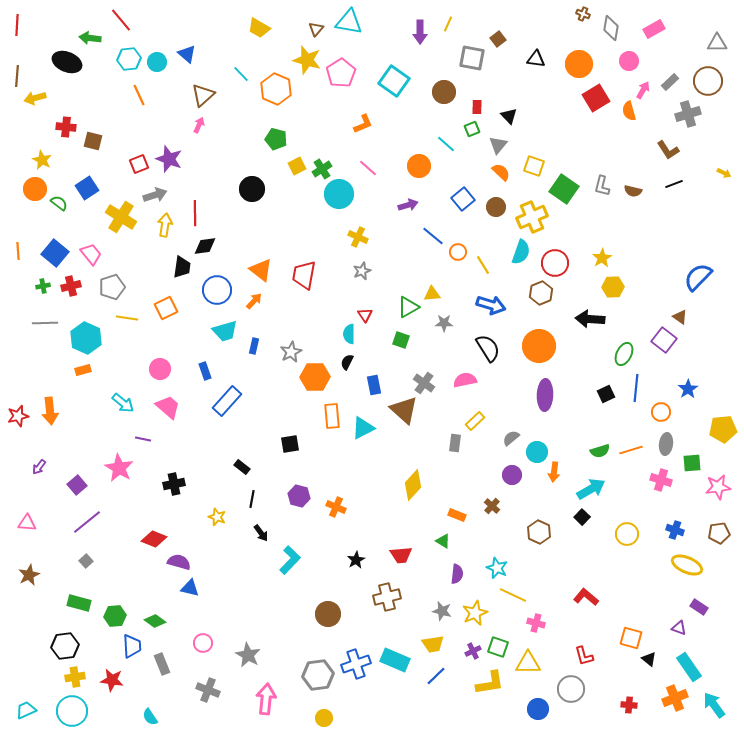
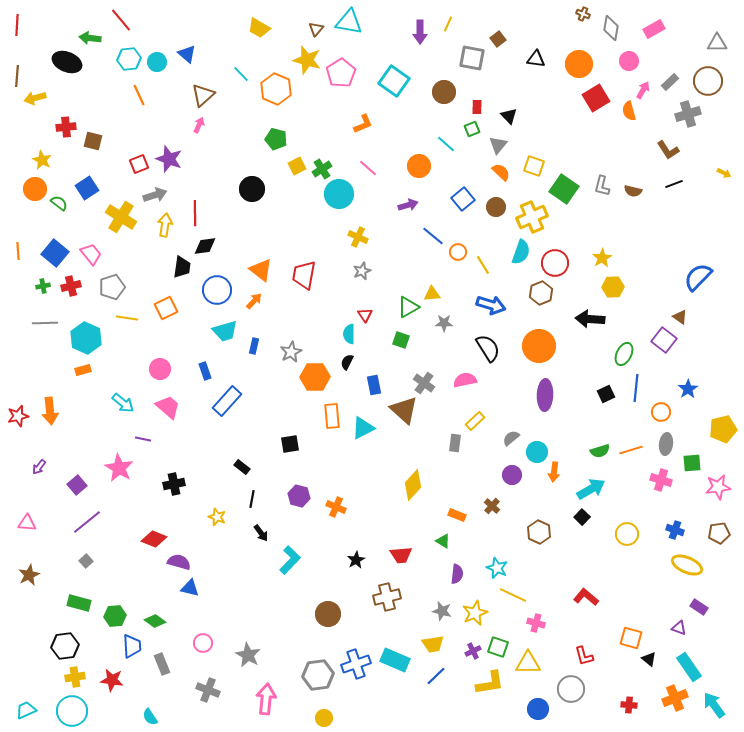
red cross at (66, 127): rotated 12 degrees counterclockwise
yellow pentagon at (723, 429): rotated 8 degrees counterclockwise
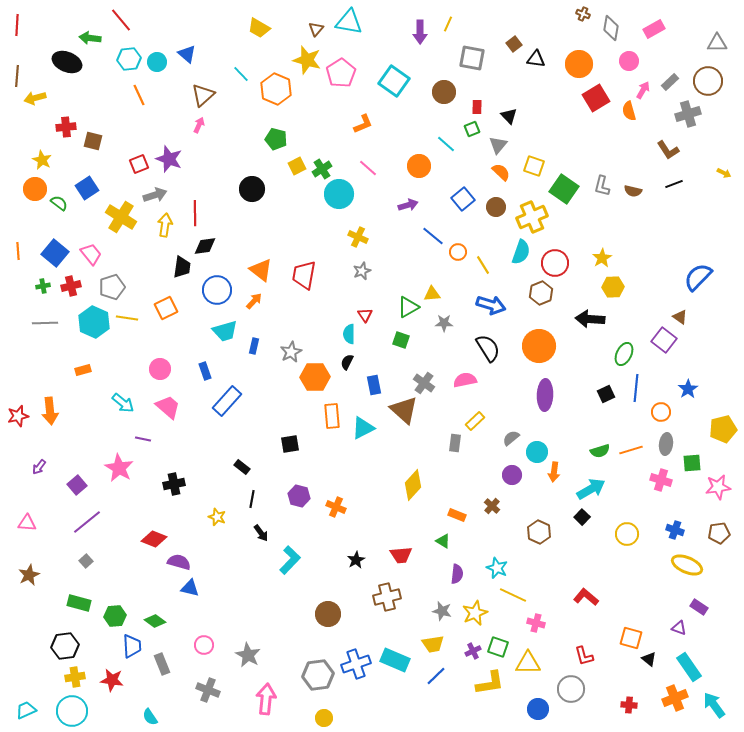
brown square at (498, 39): moved 16 px right, 5 px down
cyan hexagon at (86, 338): moved 8 px right, 16 px up
pink circle at (203, 643): moved 1 px right, 2 px down
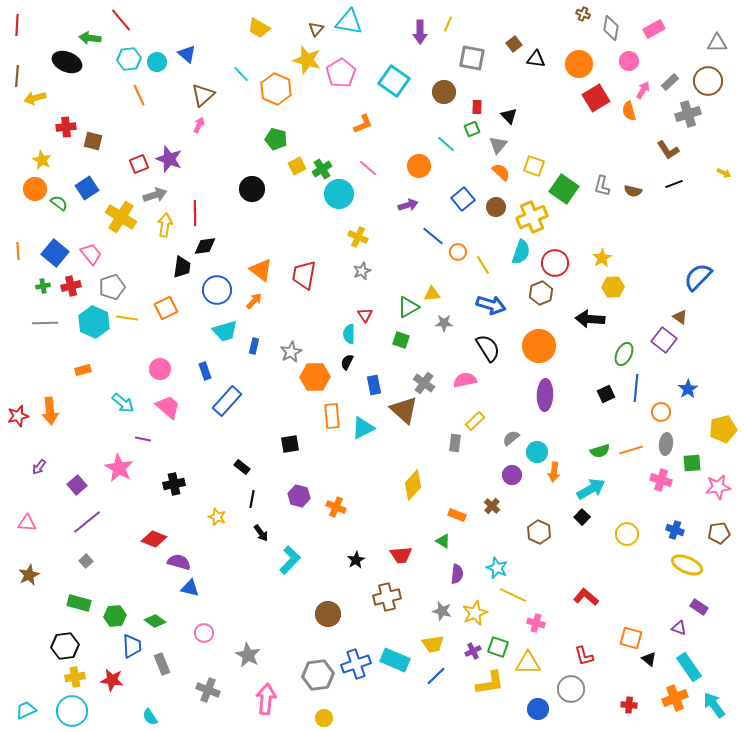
pink circle at (204, 645): moved 12 px up
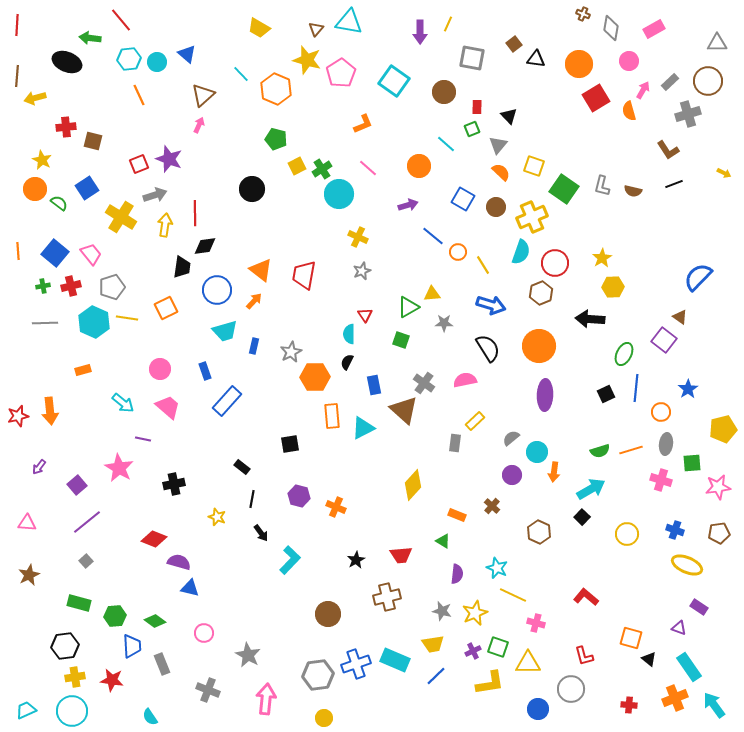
blue square at (463, 199): rotated 20 degrees counterclockwise
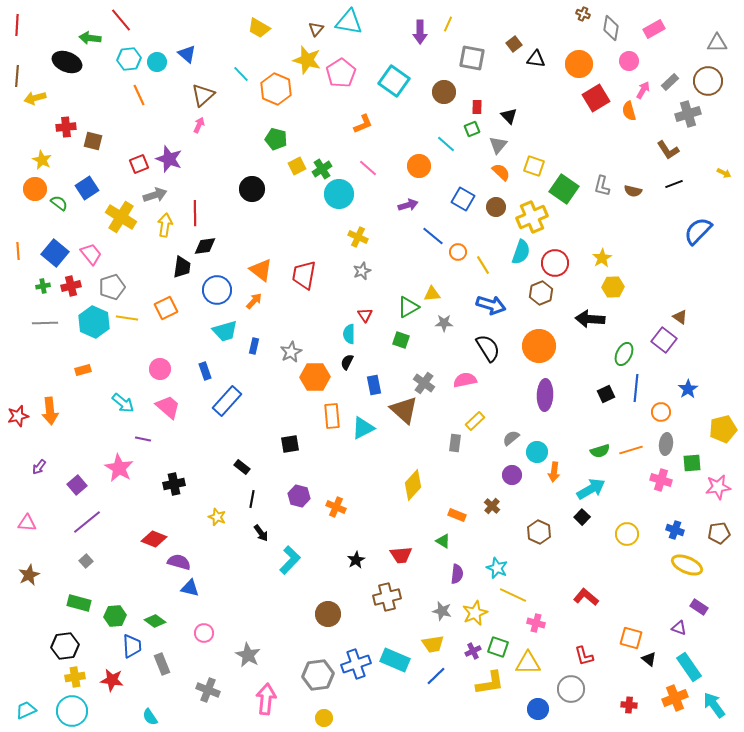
blue semicircle at (698, 277): moved 46 px up
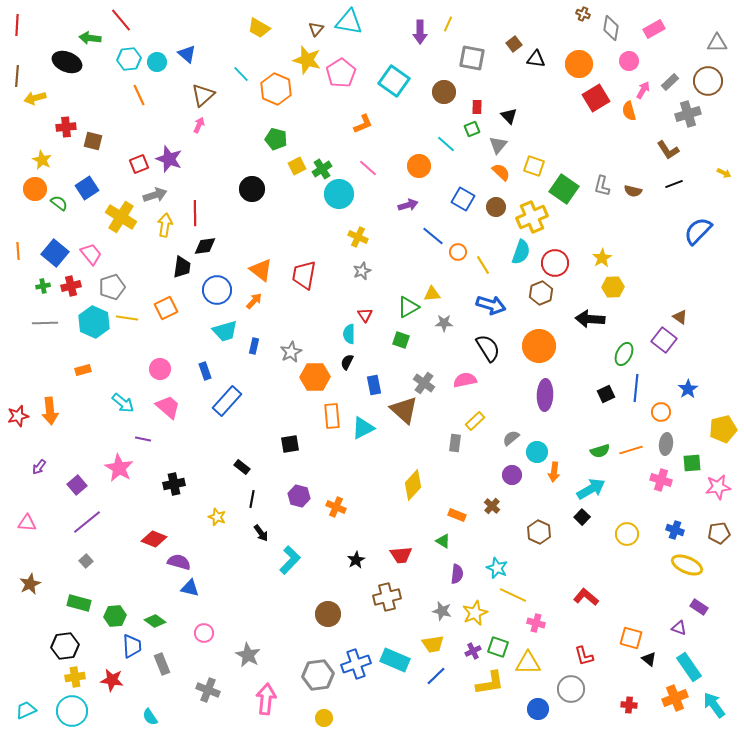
brown star at (29, 575): moved 1 px right, 9 px down
